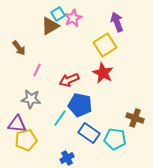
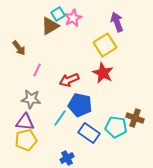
purple triangle: moved 8 px right, 2 px up
cyan pentagon: moved 1 px right, 12 px up
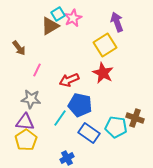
yellow pentagon: rotated 20 degrees counterclockwise
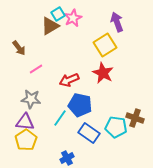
pink line: moved 1 px left, 1 px up; rotated 32 degrees clockwise
